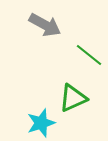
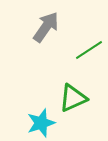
gray arrow: moved 1 px right, 2 px down; rotated 84 degrees counterclockwise
green line: moved 5 px up; rotated 72 degrees counterclockwise
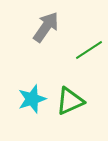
green triangle: moved 3 px left, 3 px down
cyan star: moved 9 px left, 24 px up
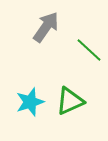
green line: rotated 76 degrees clockwise
cyan star: moved 2 px left, 3 px down
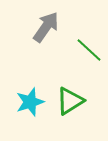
green triangle: rotated 8 degrees counterclockwise
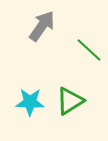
gray arrow: moved 4 px left, 1 px up
cyan star: rotated 20 degrees clockwise
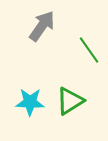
green line: rotated 12 degrees clockwise
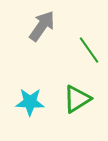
green triangle: moved 7 px right, 2 px up
